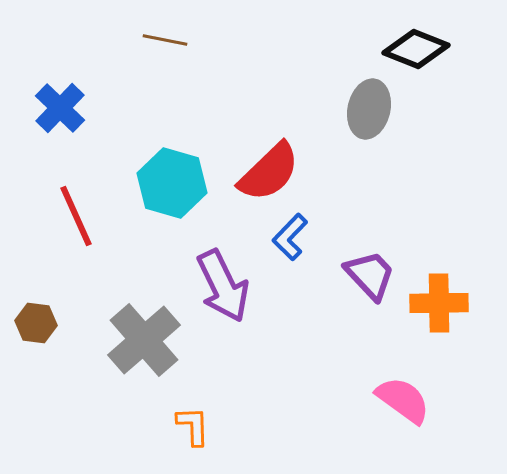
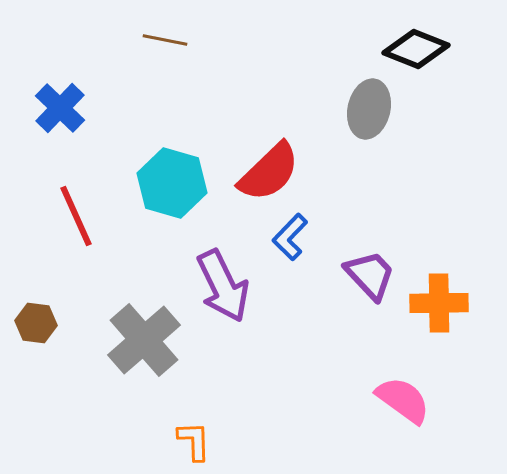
orange L-shape: moved 1 px right, 15 px down
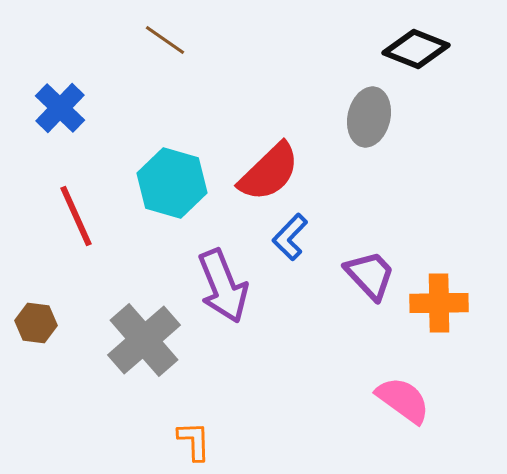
brown line: rotated 24 degrees clockwise
gray ellipse: moved 8 px down
purple arrow: rotated 4 degrees clockwise
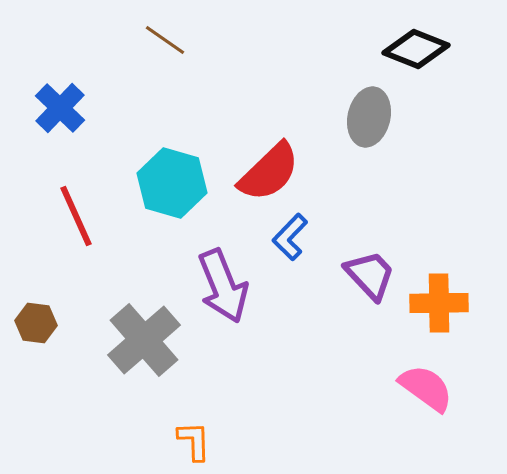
pink semicircle: moved 23 px right, 12 px up
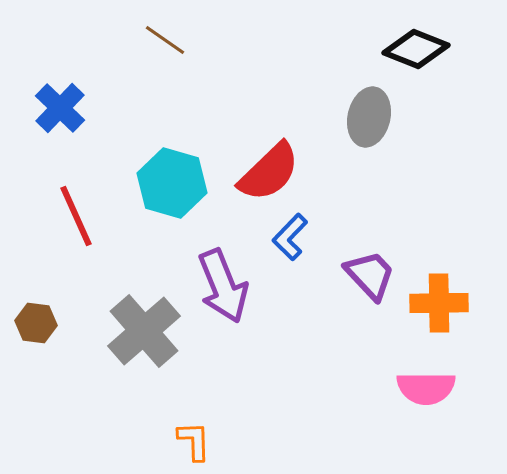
gray cross: moved 9 px up
pink semicircle: rotated 144 degrees clockwise
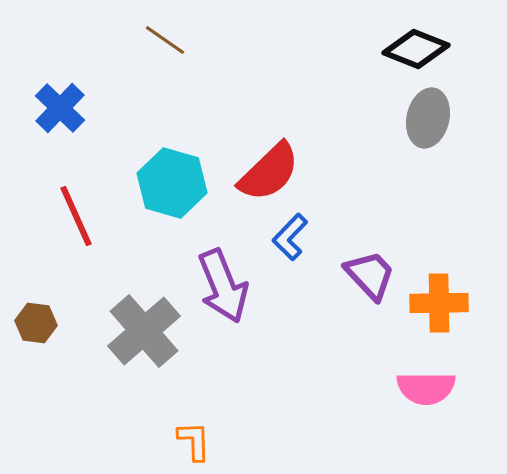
gray ellipse: moved 59 px right, 1 px down
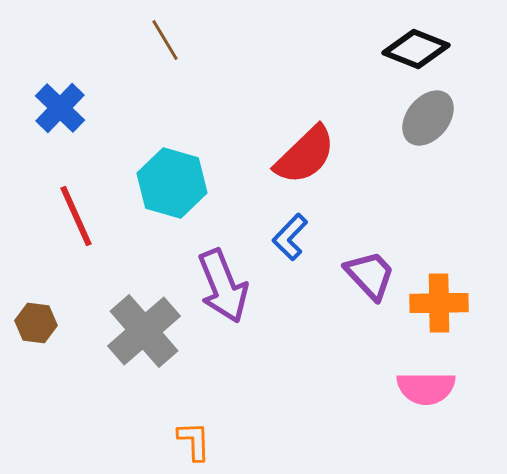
brown line: rotated 24 degrees clockwise
gray ellipse: rotated 26 degrees clockwise
red semicircle: moved 36 px right, 17 px up
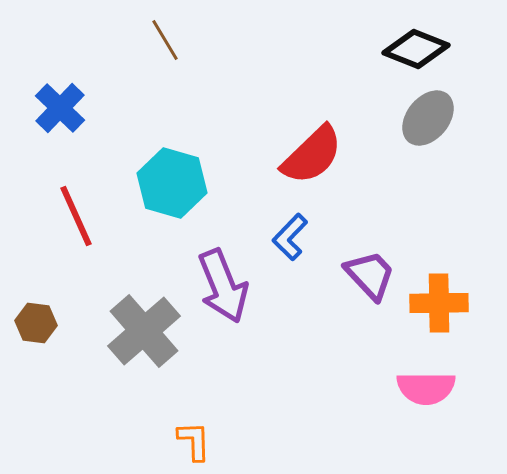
red semicircle: moved 7 px right
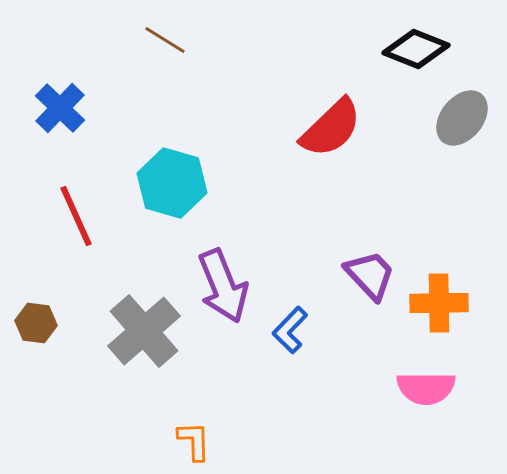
brown line: rotated 27 degrees counterclockwise
gray ellipse: moved 34 px right
red semicircle: moved 19 px right, 27 px up
blue L-shape: moved 93 px down
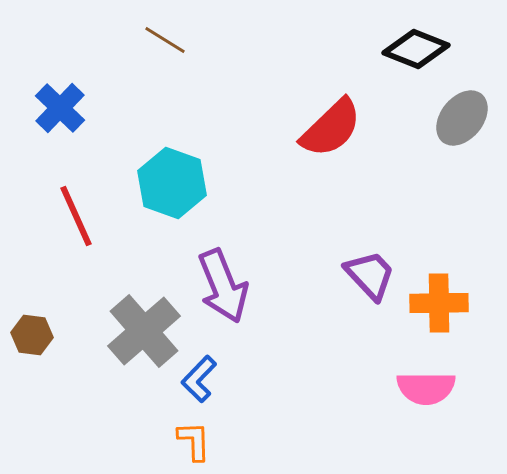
cyan hexagon: rotated 4 degrees clockwise
brown hexagon: moved 4 px left, 12 px down
blue L-shape: moved 91 px left, 49 px down
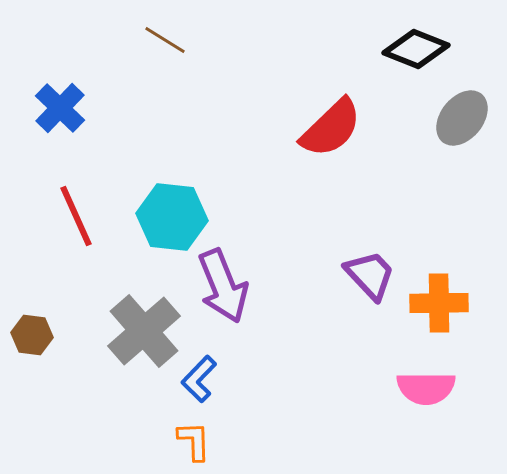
cyan hexagon: moved 34 px down; rotated 14 degrees counterclockwise
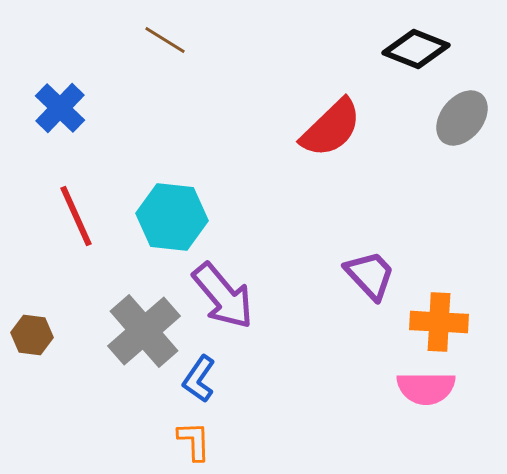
purple arrow: moved 10 px down; rotated 18 degrees counterclockwise
orange cross: moved 19 px down; rotated 4 degrees clockwise
blue L-shape: rotated 9 degrees counterclockwise
